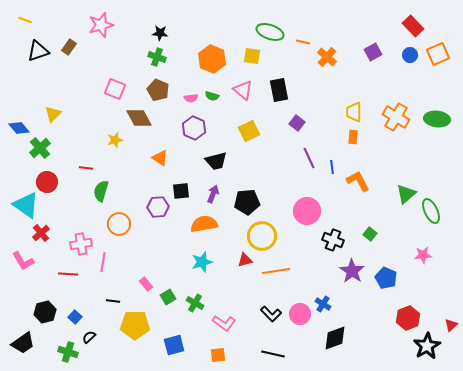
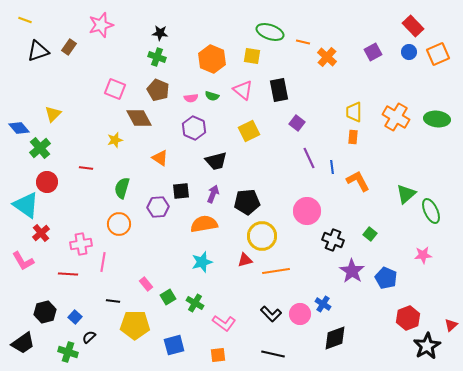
blue circle at (410, 55): moved 1 px left, 3 px up
green semicircle at (101, 191): moved 21 px right, 3 px up
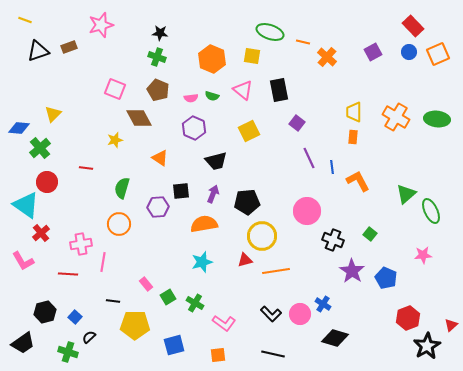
brown rectangle at (69, 47): rotated 35 degrees clockwise
blue diamond at (19, 128): rotated 45 degrees counterclockwise
black diamond at (335, 338): rotated 36 degrees clockwise
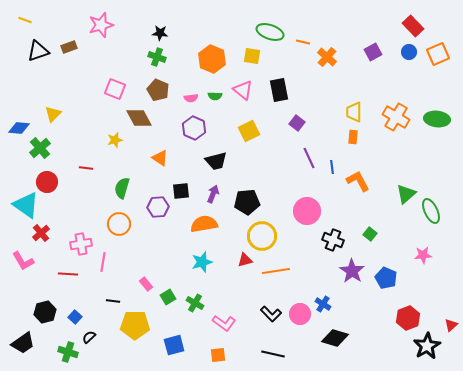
green semicircle at (212, 96): moved 3 px right; rotated 16 degrees counterclockwise
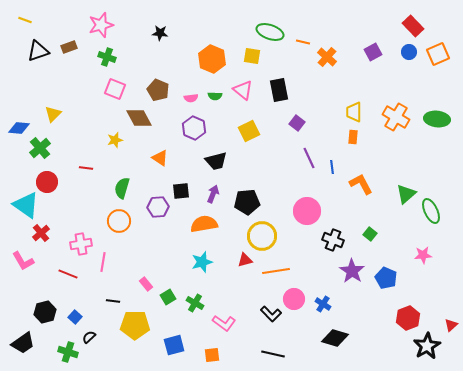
green cross at (157, 57): moved 50 px left
orange L-shape at (358, 181): moved 3 px right, 3 px down
orange circle at (119, 224): moved 3 px up
red line at (68, 274): rotated 18 degrees clockwise
pink circle at (300, 314): moved 6 px left, 15 px up
orange square at (218, 355): moved 6 px left
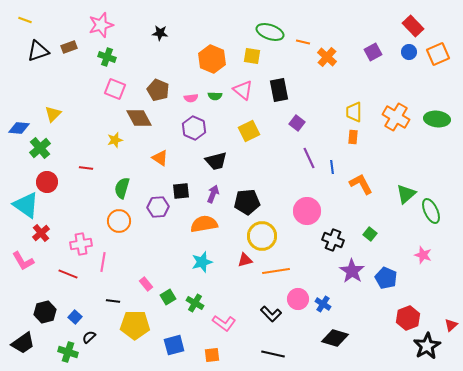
pink star at (423, 255): rotated 24 degrees clockwise
pink circle at (294, 299): moved 4 px right
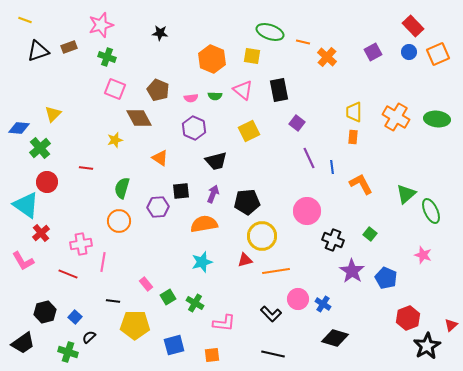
pink L-shape at (224, 323): rotated 30 degrees counterclockwise
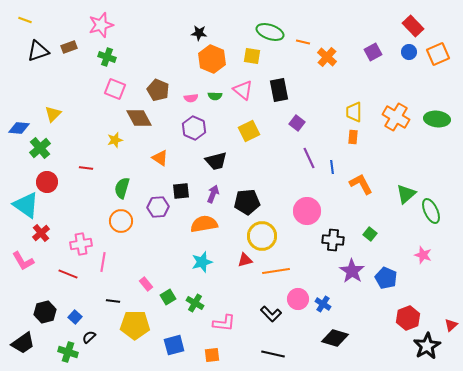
black star at (160, 33): moved 39 px right
orange circle at (119, 221): moved 2 px right
black cross at (333, 240): rotated 15 degrees counterclockwise
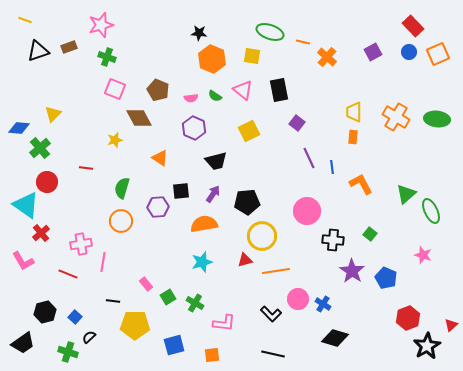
green semicircle at (215, 96): rotated 32 degrees clockwise
purple arrow at (213, 194): rotated 12 degrees clockwise
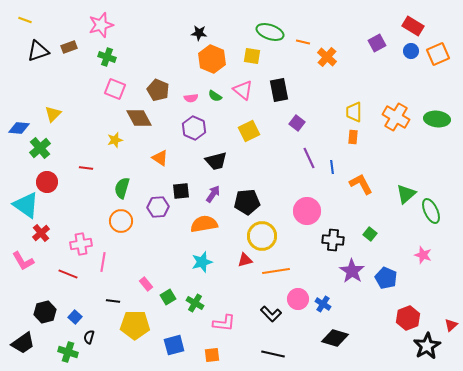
red rectangle at (413, 26): rotated 15 degrees counterclockwise
purple square at (373, 52): moved 4 px right, 9 px up
blue circle at (409, 52): moved 2 px right, 1 px up
black semicircle at (89, 337): rotated 32 degrees counterclockwise
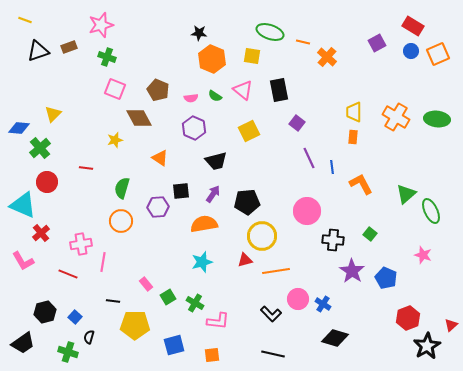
cyan triangle at (26, 205): moved 3 px left; rotated 12 degrees counterclockwise
pink L-shape at (224, 323): moved 6 px left, 2 px up
